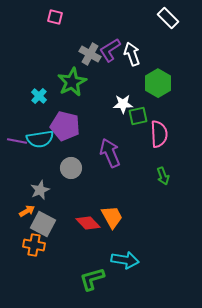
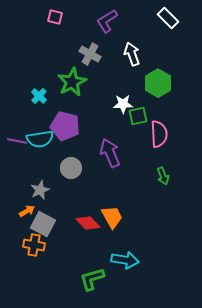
purple L-shape: moved 3 px left, 29 px up
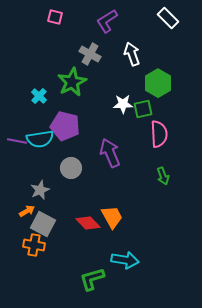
green square: moved 5 px right, 7 px up
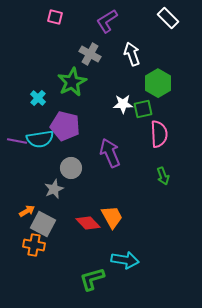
cyan cross: moved 1 px left, 2 px down
gray star: moved 14 px right, 1 px up
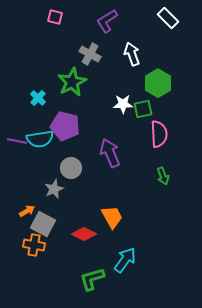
red diamond: moved 4 px left, 11 px down; rotated 20 degrees counterclockwise
cyan arrow: rotated 64 degrees counterclockwise
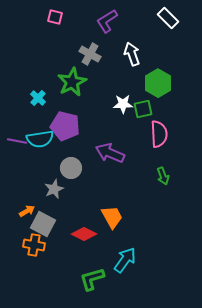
purple arrow: rotated 44 degrees counterclockwise
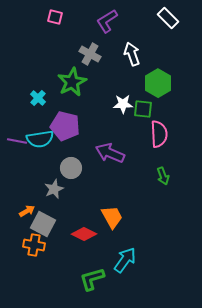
green square: rotated 18 degrees clockwise
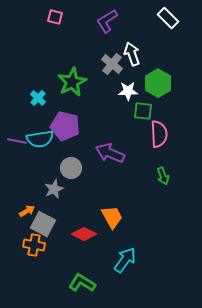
gray cross: moved 22 px right, 10 px down; rotated 10 degrees clockwise
white star: moved 5 px right, 13 px up
green square: moved 2 px down
green L-shape: moved 10 px left, 4 px down; rotated 48 degrees clockwise
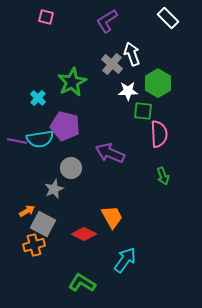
pink square: moved 9 px left
orange cross: rotated 25 degrees counterclockwise
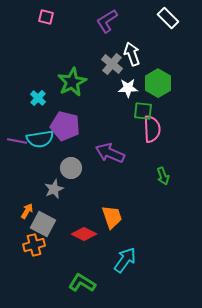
white star: moved 3 px up
pink semicircle: moved 7 px left, 5 px up
orange arrow: rotated 28 degrees counterclockwise
orange trapezoid: rotated 10 degrees clockwise
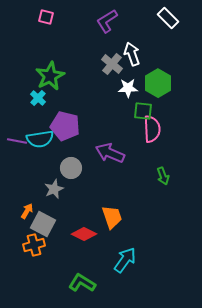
green star: moved 22 px left, 6 px up
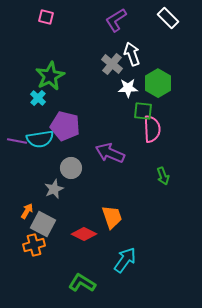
purple L-shape: moved 9 px right, 1 px up
